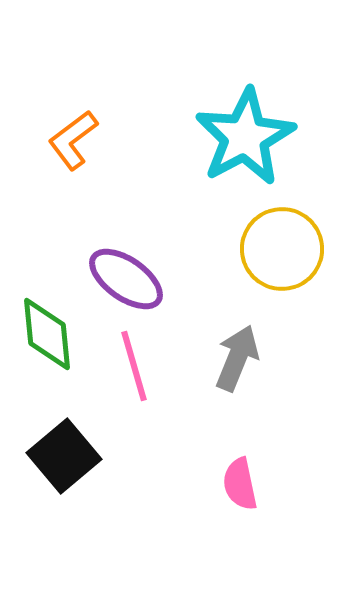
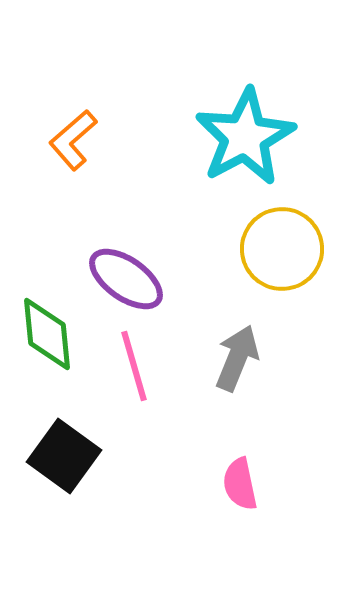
orange L-shape: rotated 4 degrees counterclockwise
black square: rotated 14 degrees counterclockwise
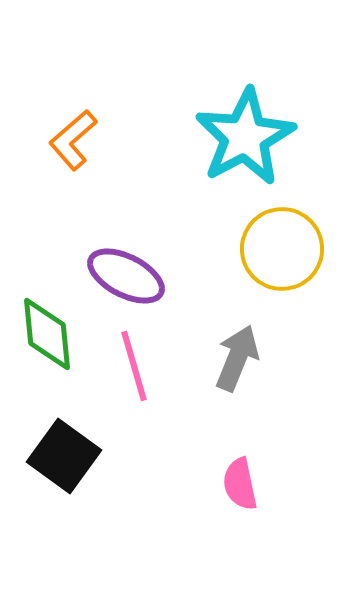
purple ellipse: moved 3 px up; rotated 8 degrees counterclockwise
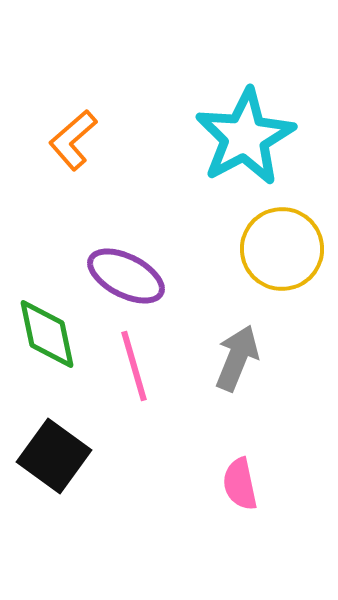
green diamond: rotated 6 degrees counterclockwise
black square: moved 10 px left
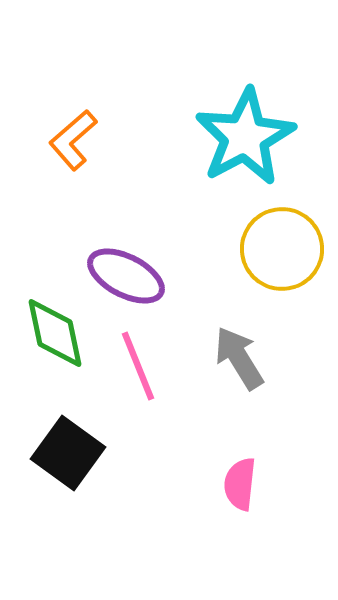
green diamond: moved 8 px right, 1 px up
gray arrow: moved 2 px right; rotated 54 degrees counterclockwise
pink line: moved 4 px right; rotated 6 degrees counterclockwise
black square: moved 14 px right, 3 px up
pink semicircle: rotated 18 degrees clockwise
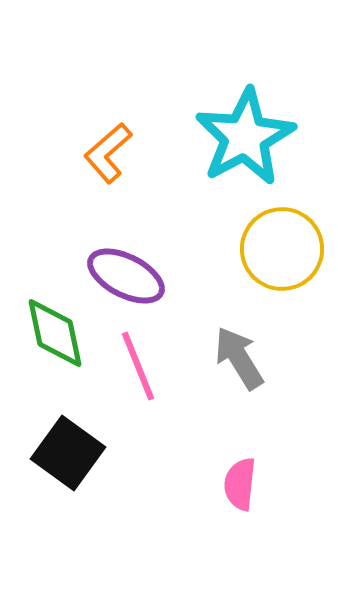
orange L-shape: moved 35 px right, 13 px down
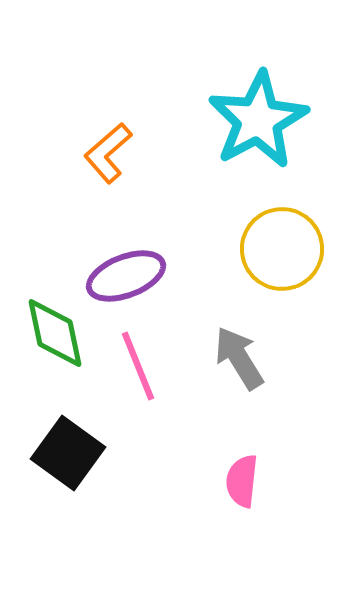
cyan star: moved 13 px right, 17 px up
purple ellipse: rotated 48 degrees counterclockwise
pink semicircle: moved 2 px right, 3 px up
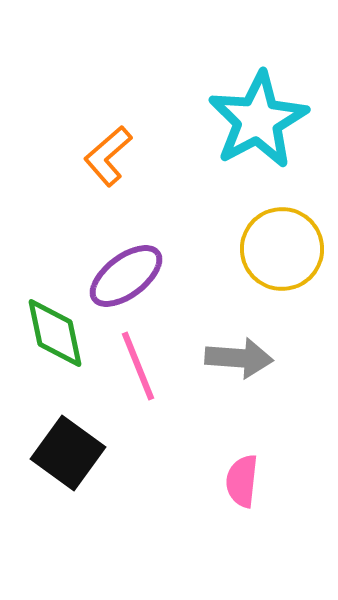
orange L-shape: moved 3 px down
purple ellipse: rotated 16 degrees counterclockwise
gray arrow: rotated 126 degrees clockwise
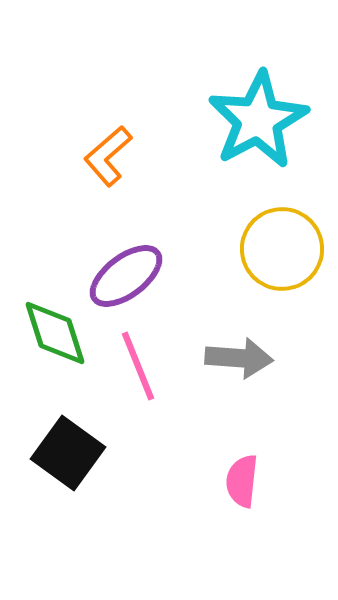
green diamond: rotated 6 degrees counterclockwise
